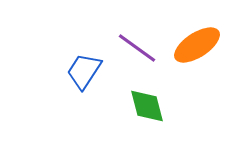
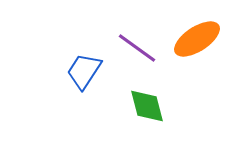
orange ellipse: moved 6 px up
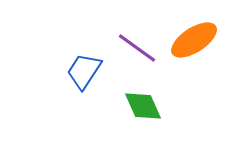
orange ellipse: moved 3 px left, 1 px down
green diamond: moved 4 px left; rotated 9 degrees counterclockwise
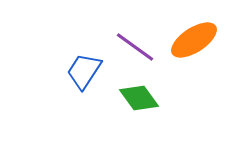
purple line: moved 2 px left, 1 px up
green diamond: moved 4 px left, 8 px up; rotated 12 degrees counterclockwise
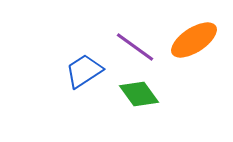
blue trapezoid: rotated 24 degrees clockwise
green diamond: moved 4 px up
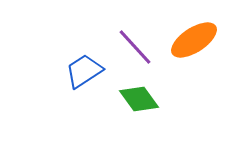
purple line: rotated 12 degrees clockwise
green diamond: moved 5 px down
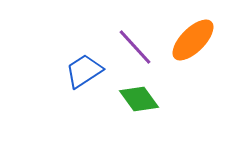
orange ellipse: moved 1 px left; rotated 12 degrees counterclockwise
